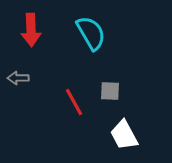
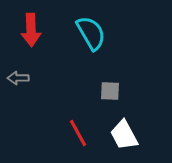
red line: moved 4 px right, 31 px down
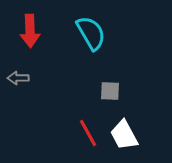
red arrow: moved 1 px left, 1 px down
red line: moved 10 px right
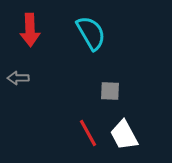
red arrow: moved 1 px up
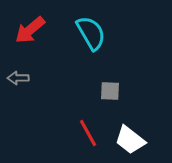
red arrow: rotated 52 degrees clockwise
white trapezoid: moved 6 px right, 5 px down; rotated 24 degrees counterclockwise
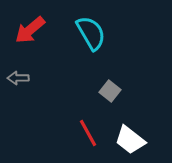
gray square: rotated 35 degrees clockwise
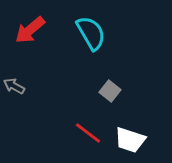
gray arrow: moved 4 px left, 8 px down; rotated 30 degrees clockwise
red line: rotated 24 degrees counterclockwise
white trapezoid: rotated 20 degrees counterclockwise
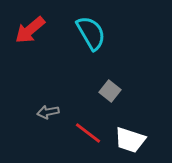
gray arrow: moved 34 px right, 26 px down; rotated 40 degrees counterclockwise
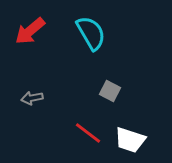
red arrow: moved 1 px down
gray square: rotated 10 degrees counterclockwise
gray arrow: moved 16 px left, 14 px up
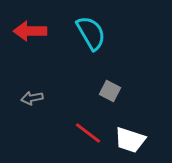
red arrow: rotated 40 degrees clockwise
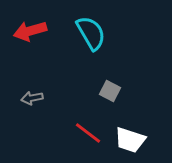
red arrow: rotated 16 degrees counterclockwise
